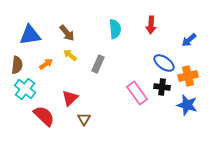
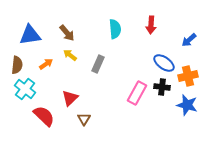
pink rectangle: rotated 65 degrees clockwise
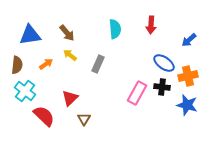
cyan cross: moved 2 px down
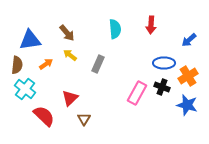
blue triangle: moved 5 px down
blue ellipse: rotated 35 degrees counterclockwise
orange cross: rotated 18 degrees counterclockwise
black cross: rotated 14 degrees clockwise
cyan cross: moved 2 px up
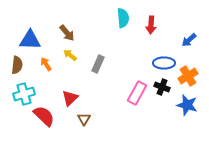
cyan semicircle: moved 8 px right, 11 px up
blue triangle: rotated 10 degrees clockwise
orange arrow: rotated 88 degrees counterclockwise
cyan cross: moved 1 px left, 5 px down; rotated 35 degrees clockwise
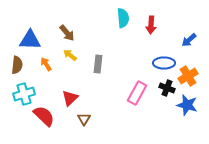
gray rectangle: rotated 18 degrees counterclockwise
black cross: moved 5 px right, 1 px down
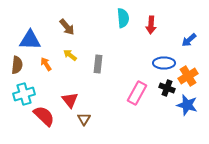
brown arrow: moved 6 px up
red triangle: moved 2 px down; rotated 24 degrees counterclockwise
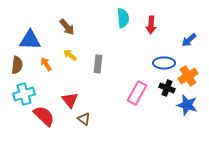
brown triangle: rotated 24 degrees counterclockwise
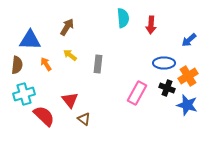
brown arrow: rotated 108 degrees counterclockwise
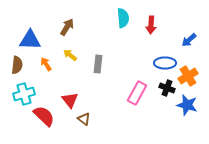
blue ellipse: moved 1 px right
